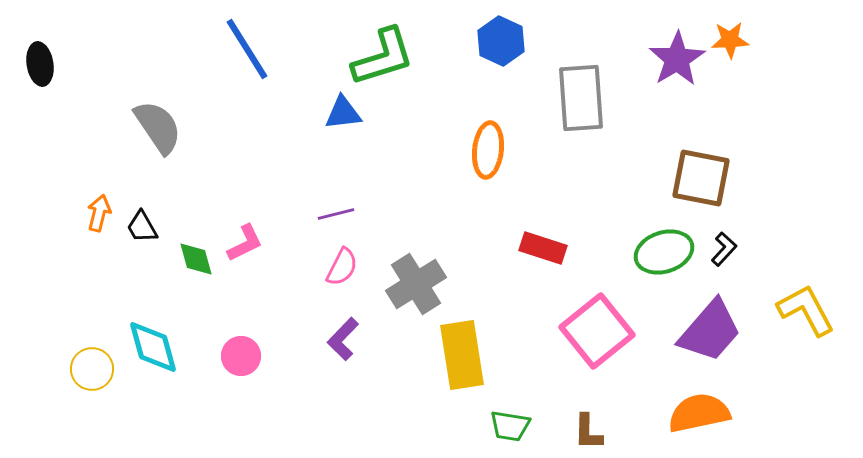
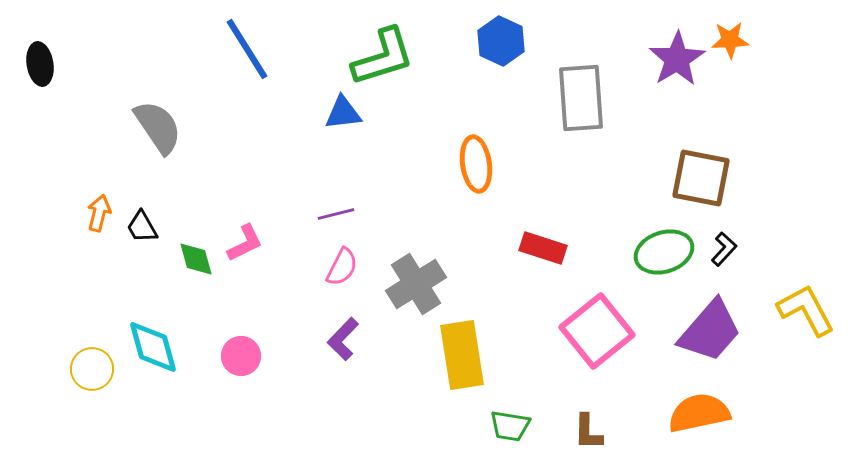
orange ellipse: moved 12 px left, 14 px down; rotated 14 degrees counterclockwise
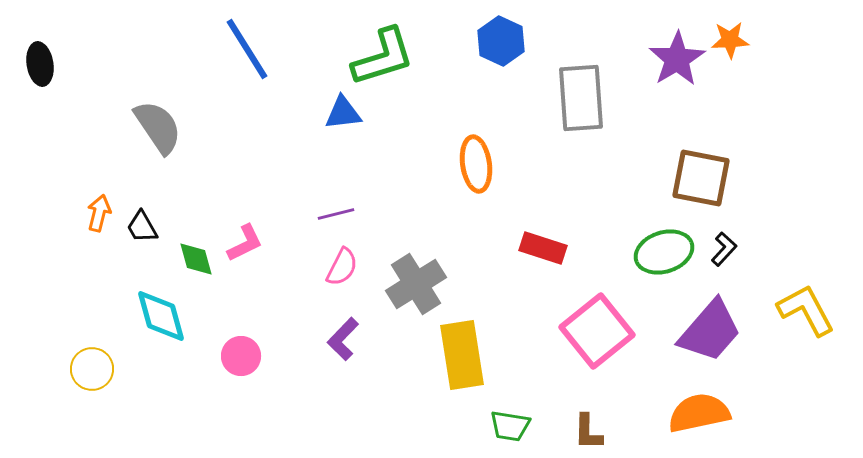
cyan diamond: moved 8 px right, 31 px up
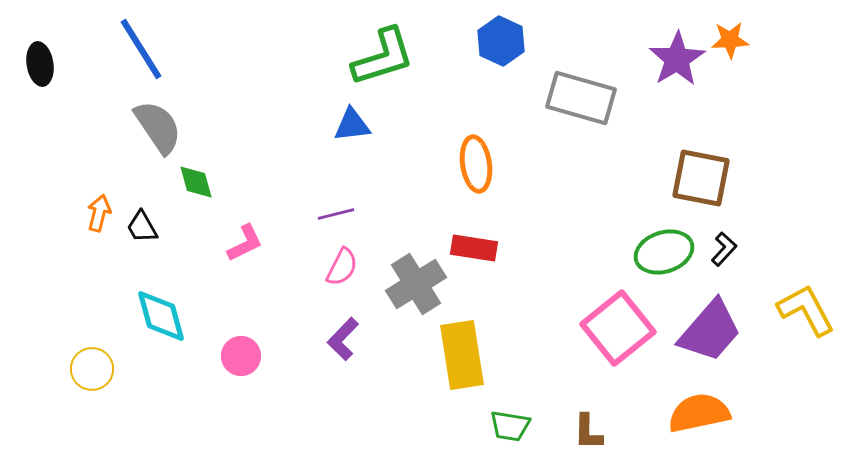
blue line: moved 106 px left
gray rectangle: rotated 70 degrees counterclockwise
blue triangle: moved 9 px right, 12 px down
red rectangle: moved 69 px left; rotated 9 degrees counterclockwise
green diamond: moved 77 px up
pink square: moved 21 px right, 3 px up
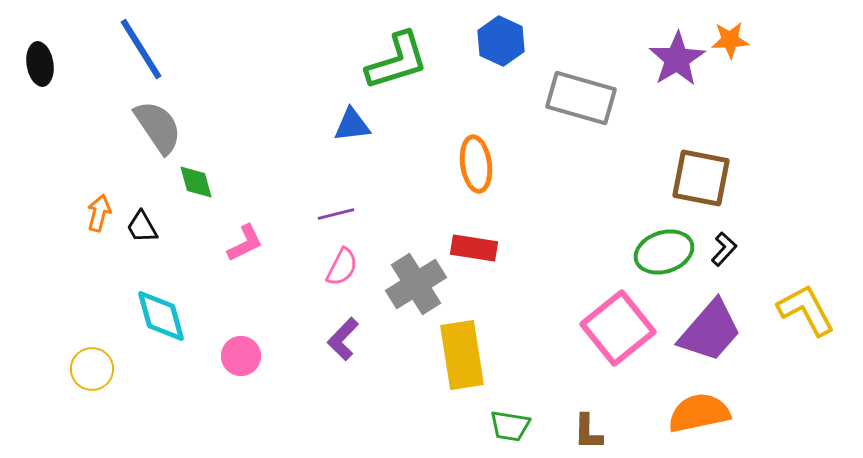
green L-shape: moved 14 px right, 4 px down
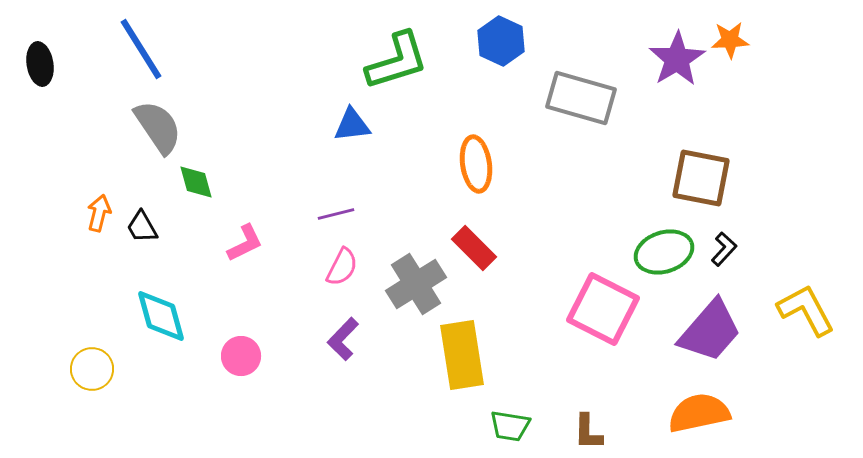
red rectangle: rotated 36 degrees clockwise
pink square: moved 15 px left, 19 px up; rotated 24 degrees counterclockwise
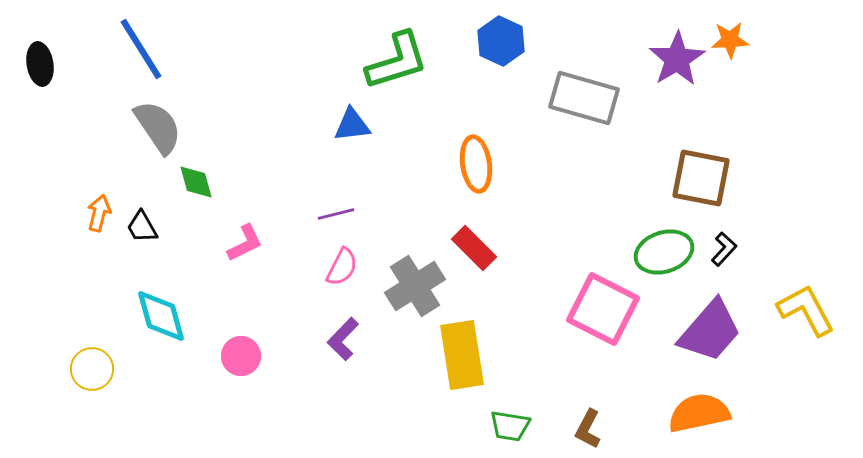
gray rectangle: moved 3 px right
gray cross: moved 1 px left, 2 px down
brown L-shape: moved 3 px up; rotated 27 degrees clockwise
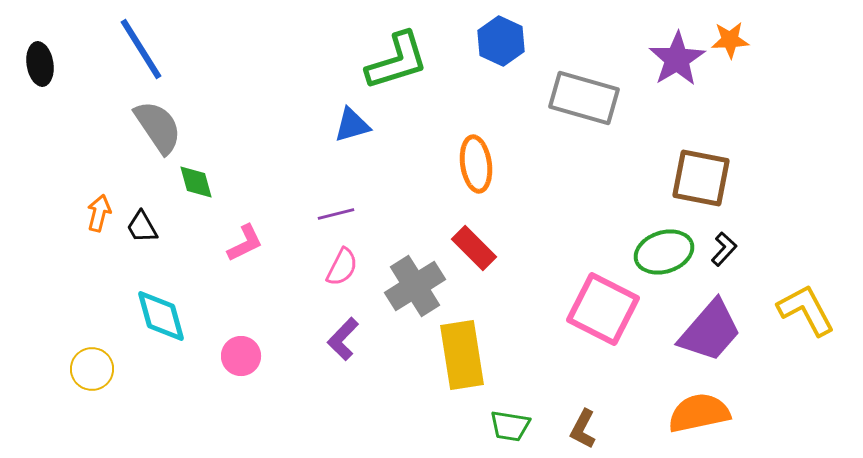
blue triangle: rotated 9 degrees counterclockwise
brown L-shape: moved 5 px left
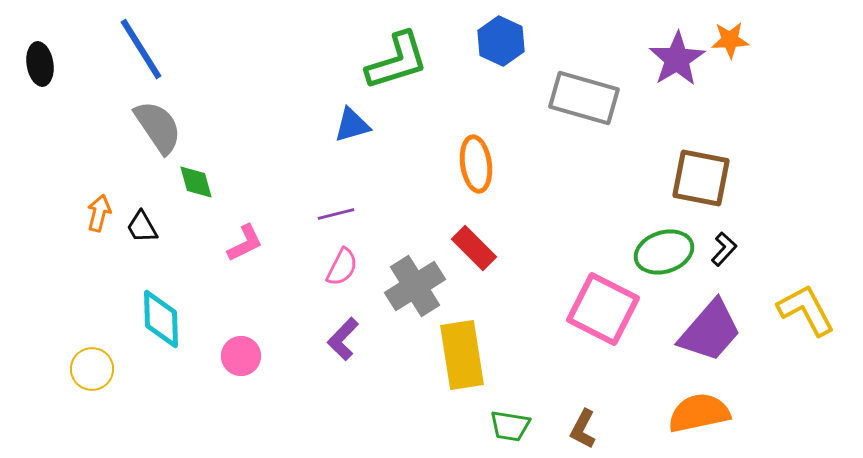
cyan diamond: moved 3 px down; rotated 14 degrees clockwise
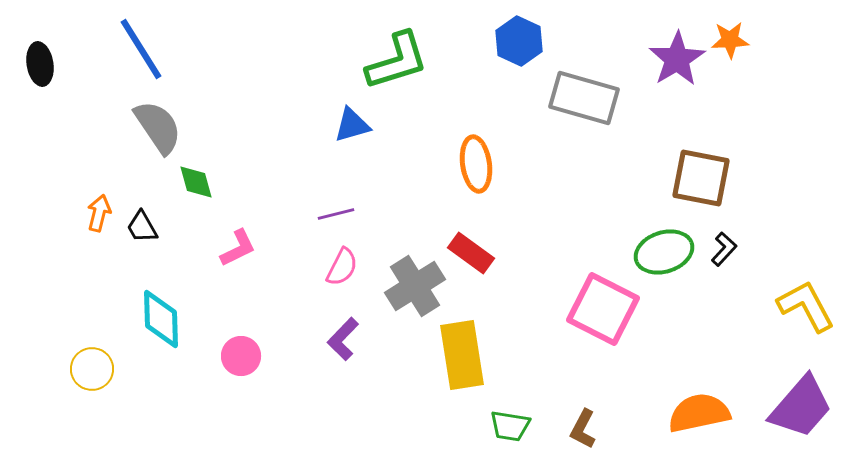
blue hexagon: moved 18 px right
pink L-shape: moved 7 px left, 5 px down
red rectangle: moved 3 px left, 5 px down; rotated 9 degrees counterclockwise
yellow L-shape: moved 4 px up
purple trapezoid: moved 91 px right, 76 px down
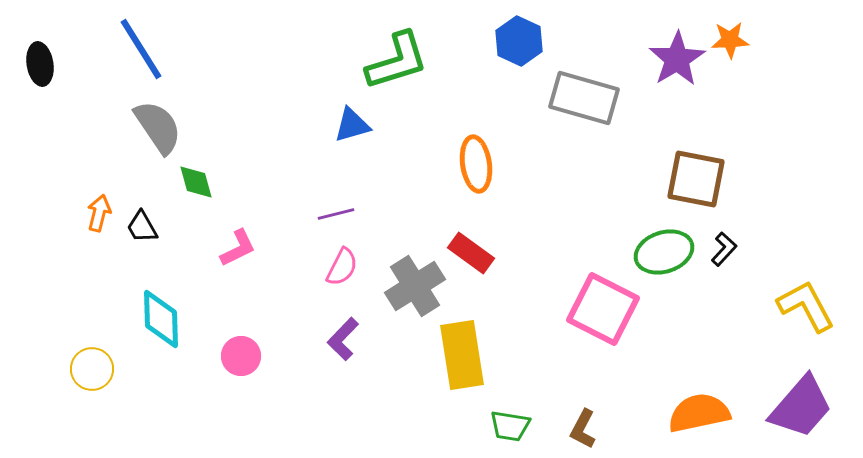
brown square: moved 5 px left, 1 px down
